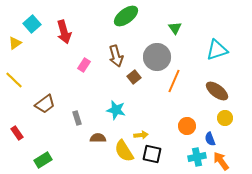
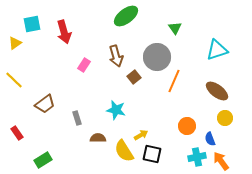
cyan square: rotated 30 degrees clockwise
yellow arrow: rotated 24 degrees counterclockwise
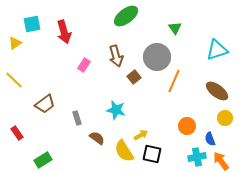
brown semicircle: moved 1 px left; rotated 35 degrees clockwise
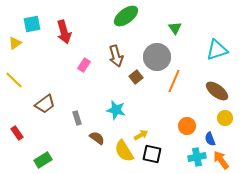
brown square: moved 2 px right
orange arrow: moved 1 px up
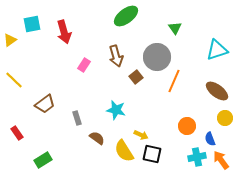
yellow triangle: moved 5 px left, 3 px up
yellow arrow: rotated 56 degrees clockwise
